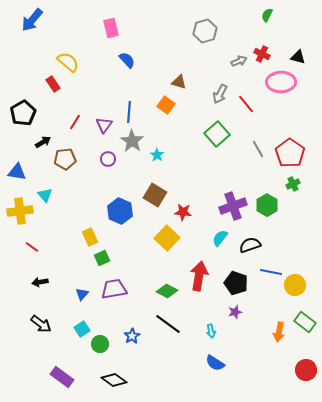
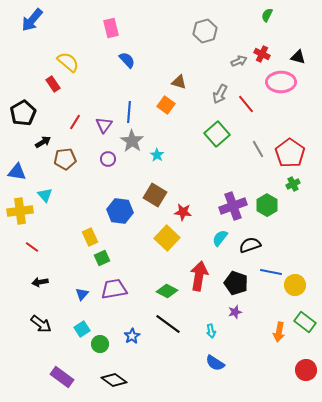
blue hexagon at (120, 211): rotated 15 degrees counterclockwise
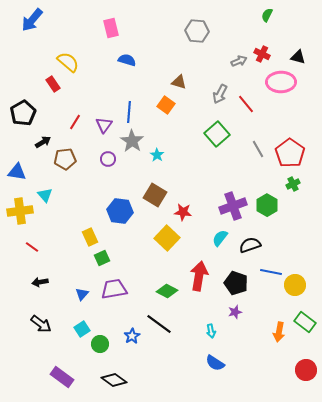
gray hexagon at (205, 31): moved 8 px left; rotated 20 degrees clockwise
blue semicircle at (127, 60): rotated 30 degrees counterclockwise
black line at (168, 324): moved 9 px left
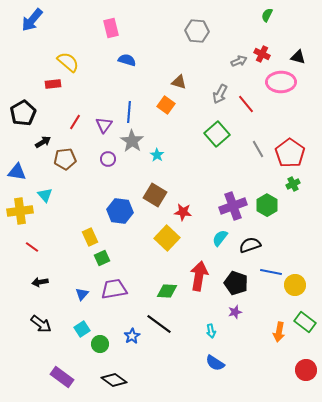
red rectangle at (53, 84): rotated 63 degrees counterclockwise
green diamond at (167, 291): rotated 25 degrees counterclockwise
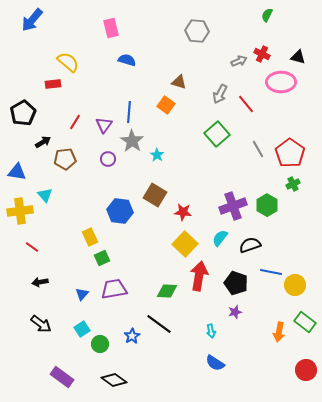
yellow square at (167, 238): moved 18 px right, 6 px down
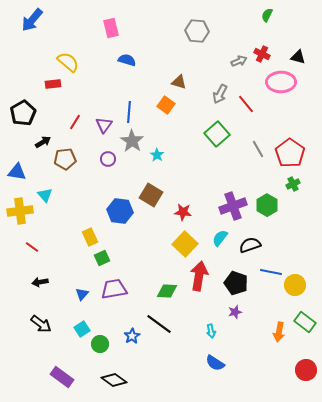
brown square at (155, 195): moved 4 px left
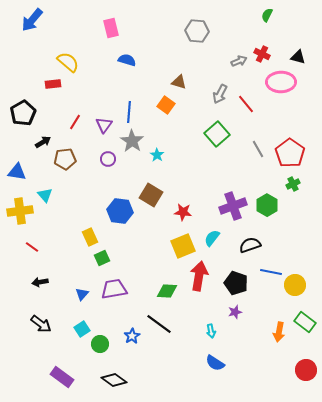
cyan semicircle at (220, 238): moved 8 px left
yellow square at (185, 244): moved 2 px left, 2 px down; rotated 25 degrees clockwise
